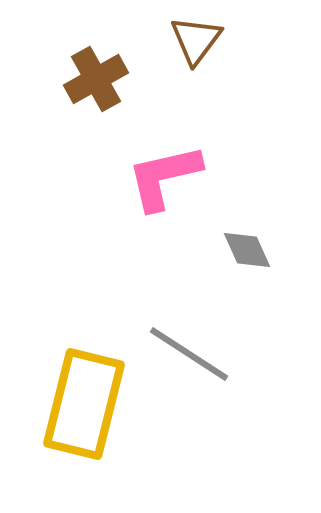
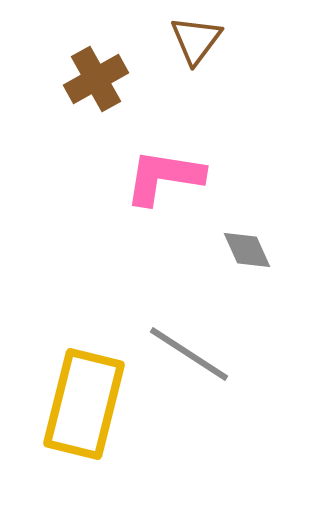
pink L-shape: rotated 22 degrees clockwise
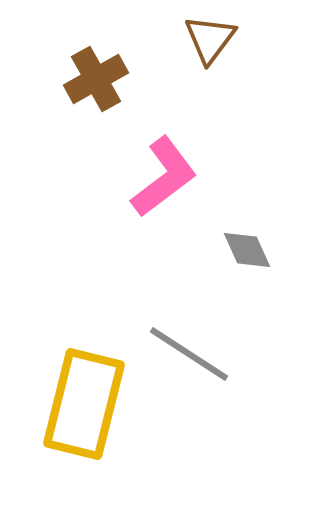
brown triangle: moved 14 px right, 1 px up
pink L-shape: rotated 134 degrees clockwise
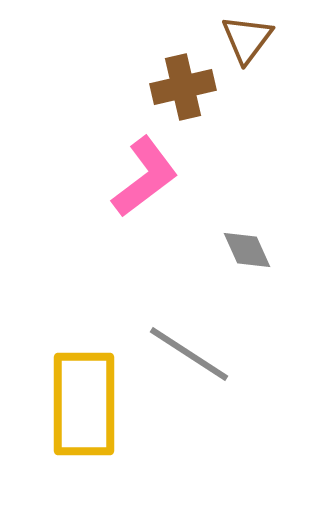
brown triangle: moved 37 px right
brown cross: moved 87 px right, 8 px down; rotated 16 degrees clockwise
pink L-shape: moved 19 px left
yellow rectangle: rotated 14 degrees counterclockwise
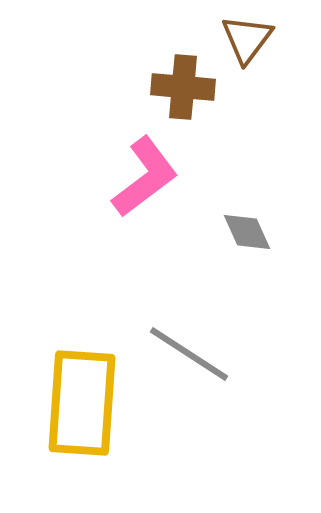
brown cross: rotated 18 degrees clockwise
gray diamond: moved 18 px up
yellow rectangle: moved 2 px left, 1 px up; rotated 4 degrees clockwise
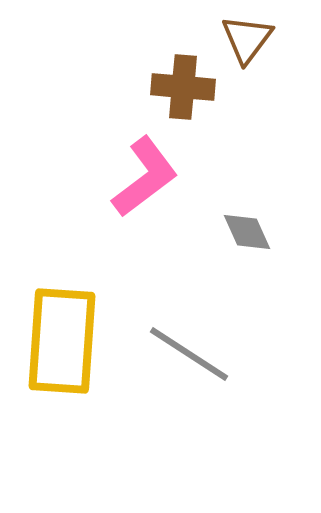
yellow rectangle: moved 20 px left, 62 px up
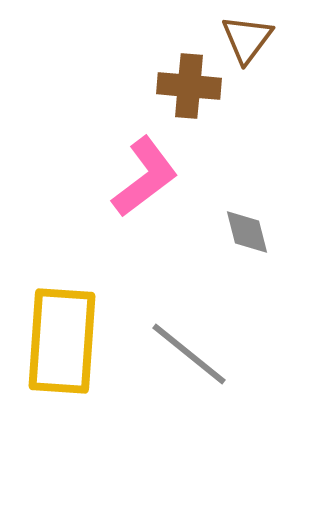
brown cross: moved 6 px right, 1 px up
gray diamond: rotated 10 degrees clockwise
gray line: rotated 6 degrees clockwise
